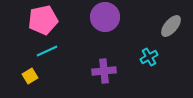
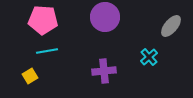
pink pentagon: rotated 16 degrees clockwise
cyan line: rotated 15 degrees clockwise
cyan cross: rotated 12 degrees counterclockwise
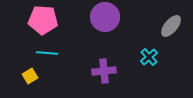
cyan line: moved 2 px down; rotated 15 degrees clockwise
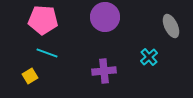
gray ellipse: rotated 65 degrees counterclockwise
cyan line: rotated 15 degrees clockwise
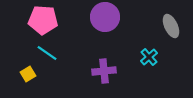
cyan line: rotated 15 degrees clockwise
yellow square: moved 2 px left, 2 px up
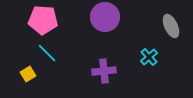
cyan line: rotated 10 degrees clockwise
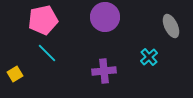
pink pentagon: rotated 16 degrees counterclockwise
yellow square: moved 13 px left
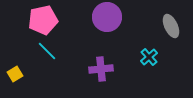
purple circle: moved 2 px right
cyan line: moved 2 px up
purple cross: moved 3 px left, 2 px up
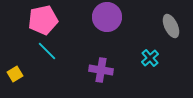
cyan cross: moved 1 px right, 1 px down
purple cross: moved 1 px down; rotated 15 degrees clockwise
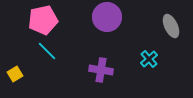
cyan cross: moved 1 px left, 1 px down
